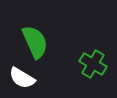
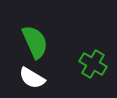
white semicircle: moved 10 px right
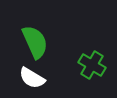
green cross: moved 1 px left, 1 px down
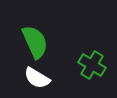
white semicircle: moved 5 px right
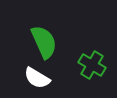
green semicircle: moved 9 px right
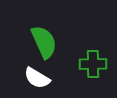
green cross: moved 1 px right, 1 px up; rotated 32 degrees counterclockwise
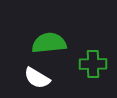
green semicircle: moved 5 px right, 1 px down; rotated 72 degrees counterclockwise
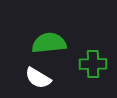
white semicircle: moved 1 px right
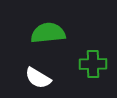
green semicircle: moved 1 px left, 10 px up
